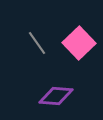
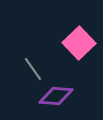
gray line: moved 4 px left, 26 px down
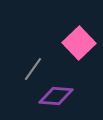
gray line: rotated 70 degrees clockwise
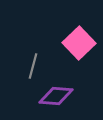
gray line: moved 3 px up; rotated 20 degrees counterclockwise
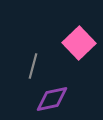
purple diamond: moved 4 px left, 3 px down; rotated 16 degrees counterclockwise
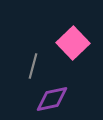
pink square: moved 6 px left
